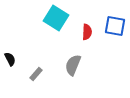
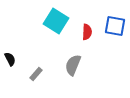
cyan square: moved 3 px down
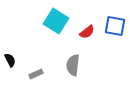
red semicircle: rotated 49 degrees clockwise
black semicircle: moved 1 px down
gray semicircle: rotated 15 degrees counterclockwise
gray rectangle: rotated 24 degrees clockwise
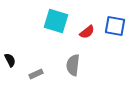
cyan square: rotated 15 degrees counterclockwise
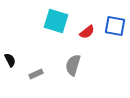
gray semicircle: rotated 10 degrees clockwise
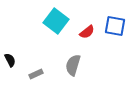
cyan square: rotated 20 degrees clockwise
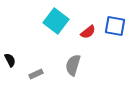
red semicircle: moved 1 px right
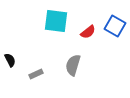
cyan square: rotated 30 degrees counterclockwise
blue square: rotated 20 degrees clockwise
